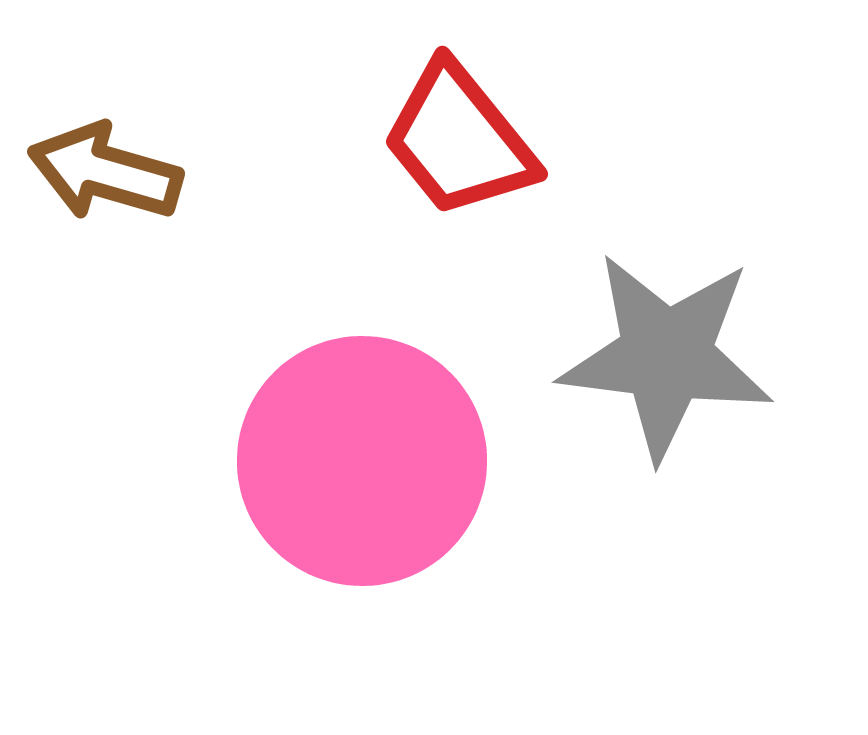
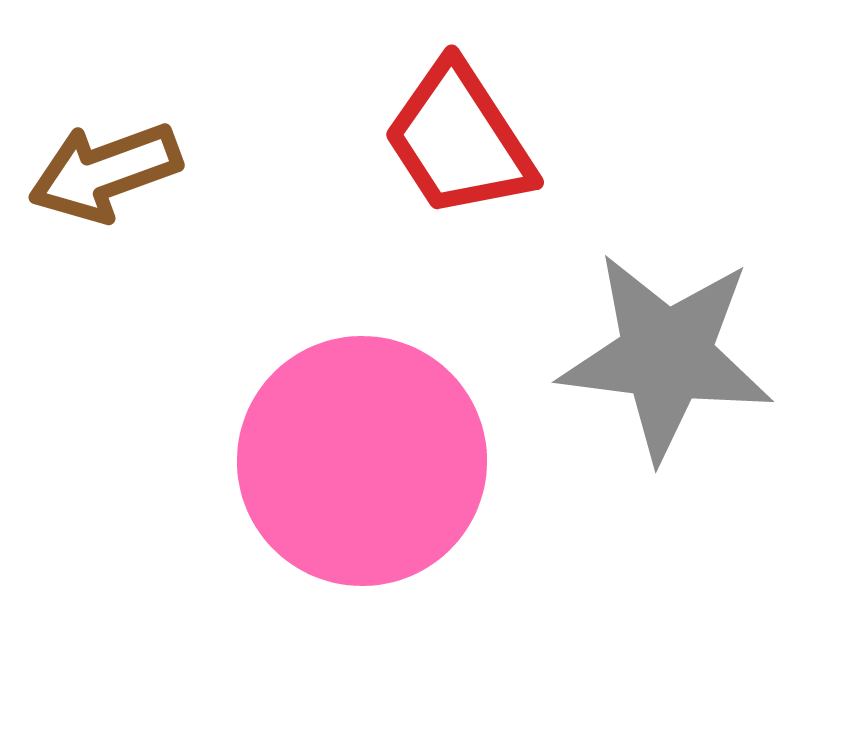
red trapezoid: rotated 6 degrees clockwise
brown arrow: rotated 36 degrees counterclockwise
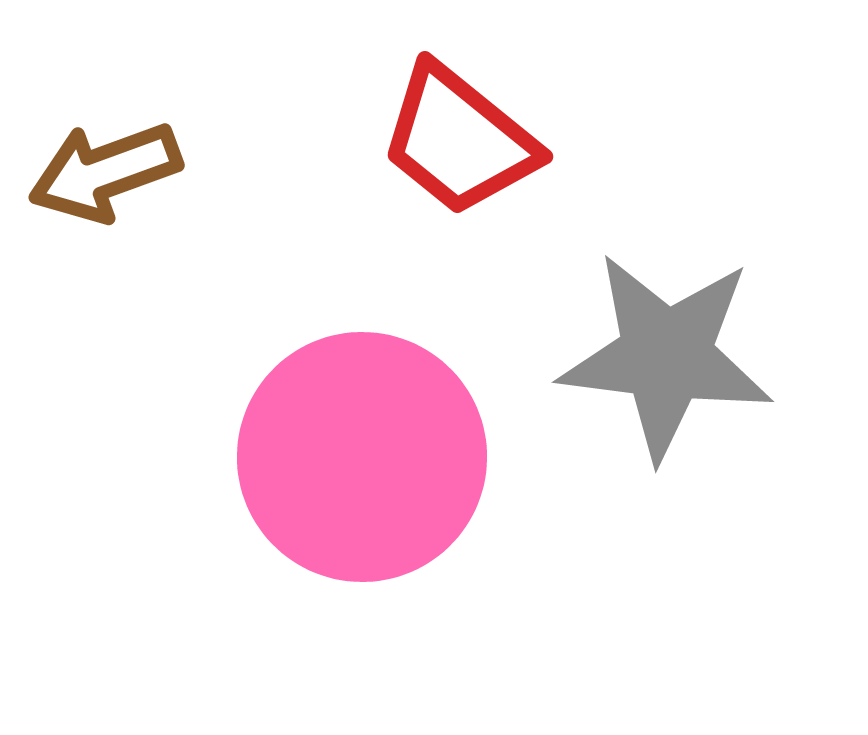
red trapezoid: rotated 18 degrees counterclockwise
pink circle: moved 4 px up
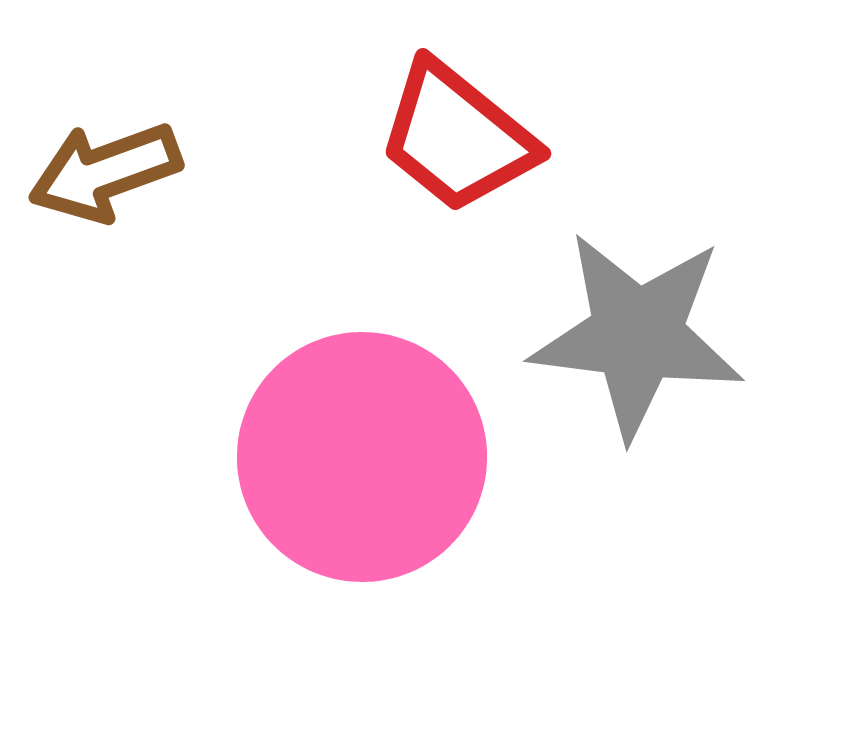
red trapezoid: moved 2 px left, 3 px up
gray star: moved 29 px left, 21 px up
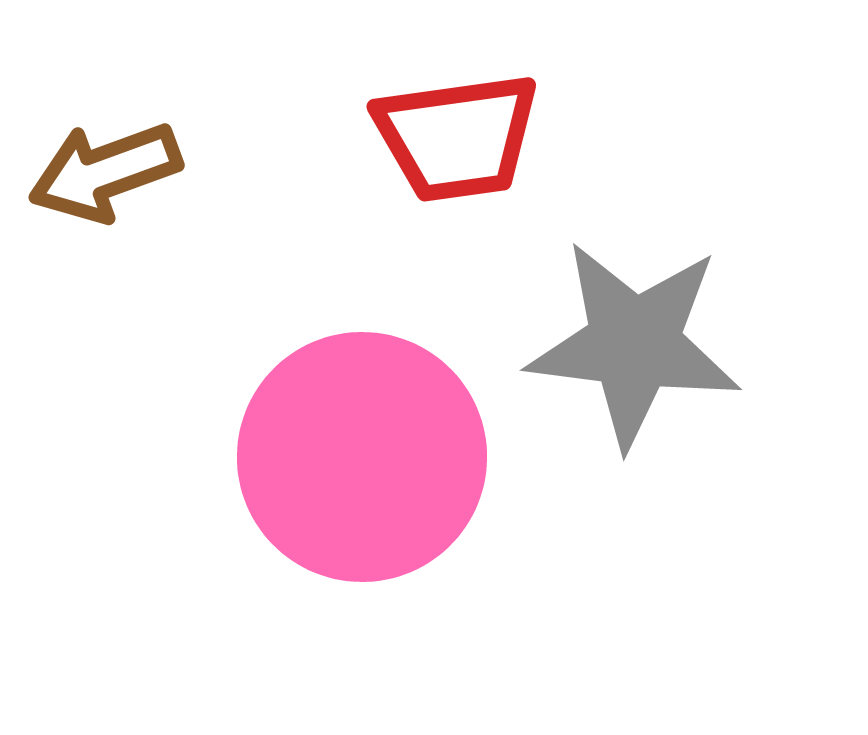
red trapezoid: rotated 47 degrees counterclockwise
gray star: moved 3 px left, 9 px down
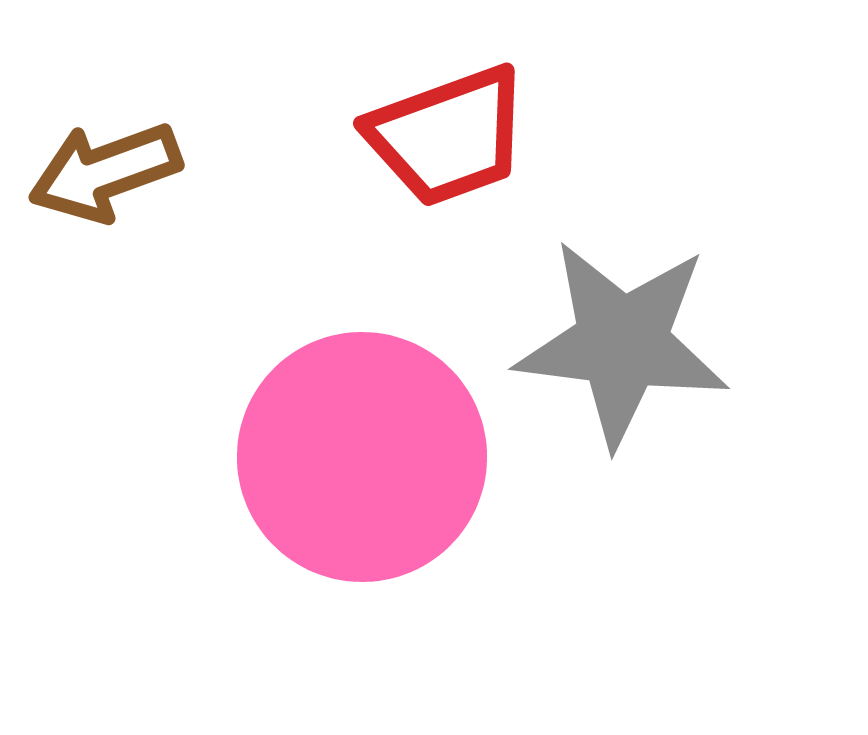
red trapezoid: moved 9 px left, 1 px up; rotated 12 degrees counterclockwise
gray star: moved 12 px left, 1 px up
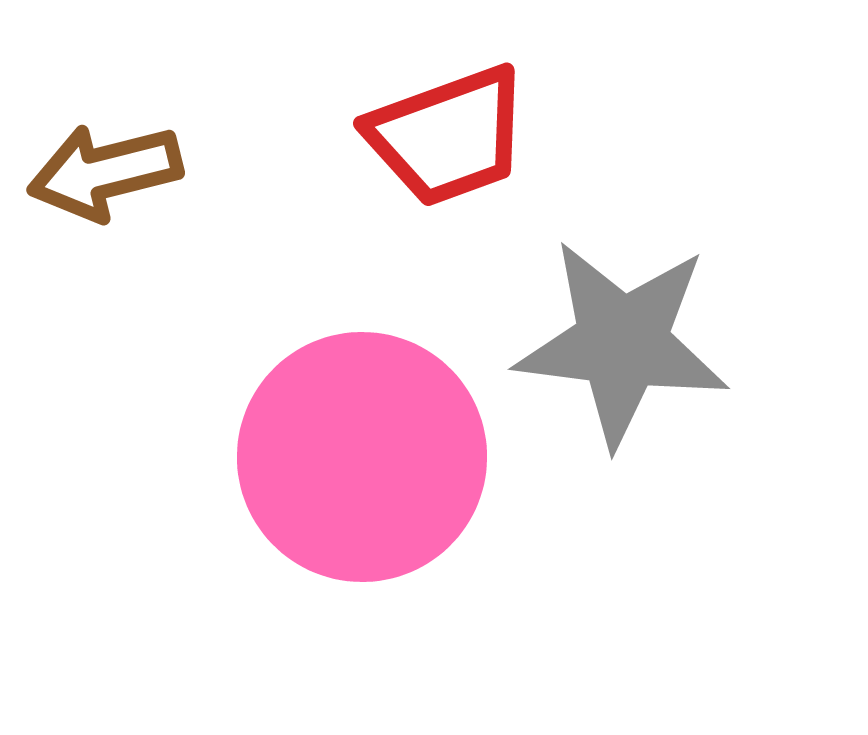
brown arrow: rotated 6 degrees clockwise
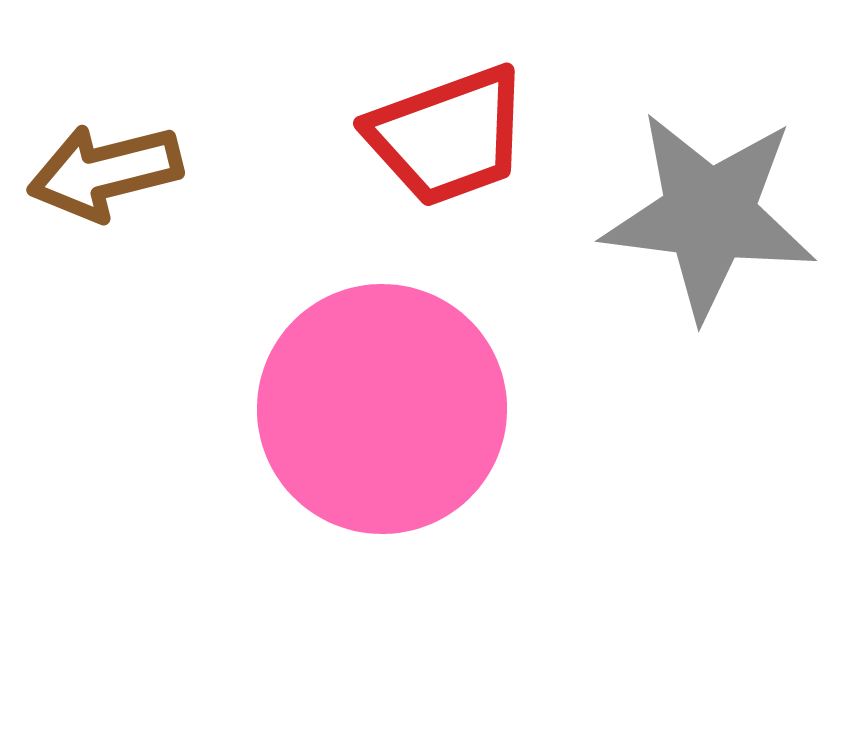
gray star: moved 87 px right, 128 px up
pink circle: moved 20 px right, 48 px up
